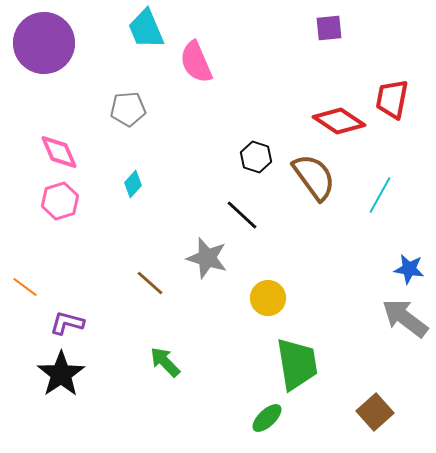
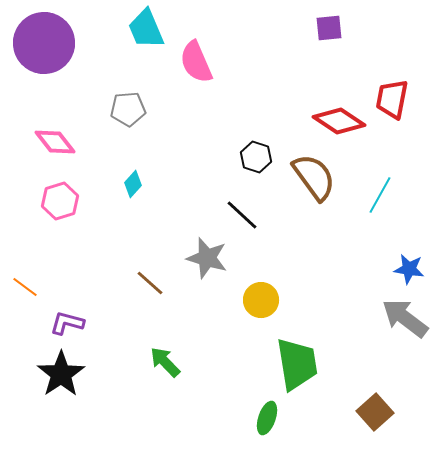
pink diamond: moved 4 px left, 10 px up; rotated 15 degrees counterclockwise
yellow circle: moved 7 px left, 2 px down
green ellipse: rotated 28 degrees counterclockwise
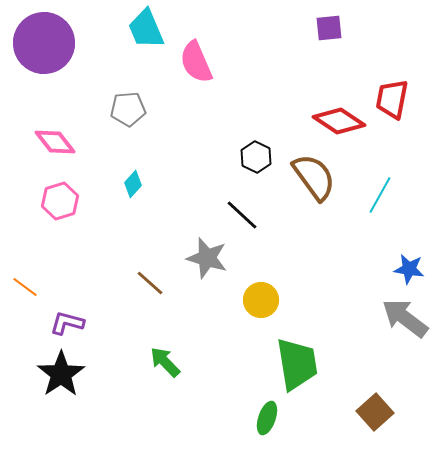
black hexagon: rotated 8 degrees clockwise
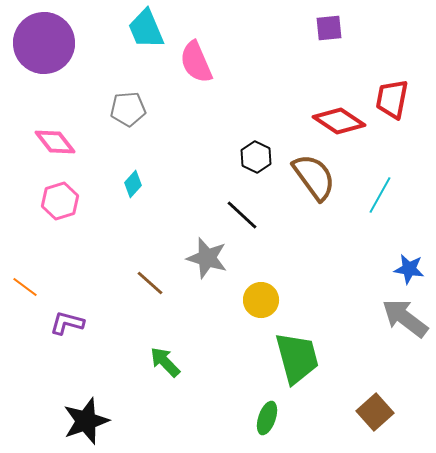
green trapezoid: moved 6 px up; rotated 6 degrees counterclockwise
black star: moved 25 px right, 47 px down; rotated 15 degrees clockwise
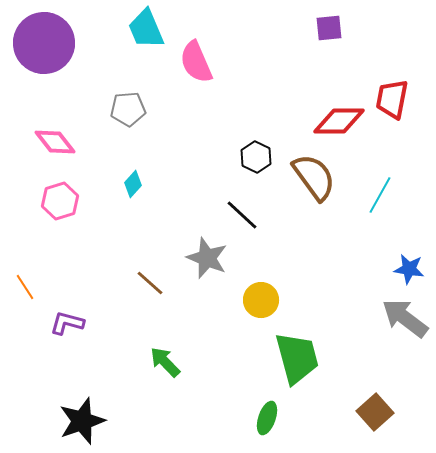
red diamond: rotated 33 degrees counterclockwise
gray star: rotated 6 degrees clockwise
orange line: rotated 20 degrees clockwise
black star: moved 4 px left
